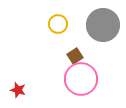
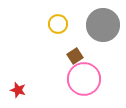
pink circle: moved 3 px right
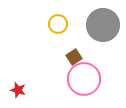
brown square: moved 1 px left, 1 px down
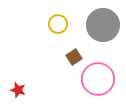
pink circle: moved 14 px right
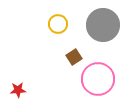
red star: rotated 21 degrees counterclockwise
